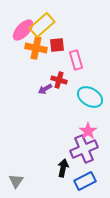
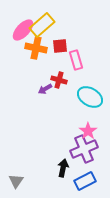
red square: moved 3 px right, 1 px down
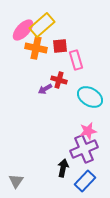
pink star: rotated 24 degrees clockwise
blue rectangle: rotated 20 degrees counterclockwise
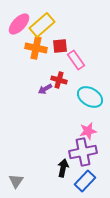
pink ellipse: moved 4 px left, 6 px up
pink rectangle: rotated 18 degrees counterclockwise
purple cross: moved 1 px left, 3 px down; rotated 12 degrees clockwise
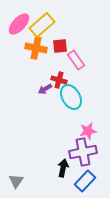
cyan ellipse: moved 19 px left; rotated 30 degrees clockwise
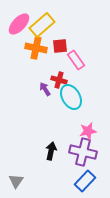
purple arrow: rotated 88 degrees clockwise
purple cross: rotated 24 degrees clockwise
black arrow: moved 12 px left, 17 px up
